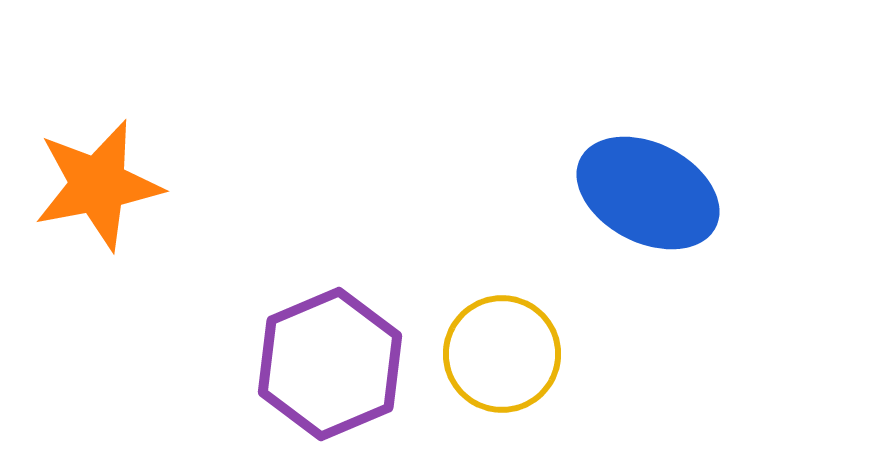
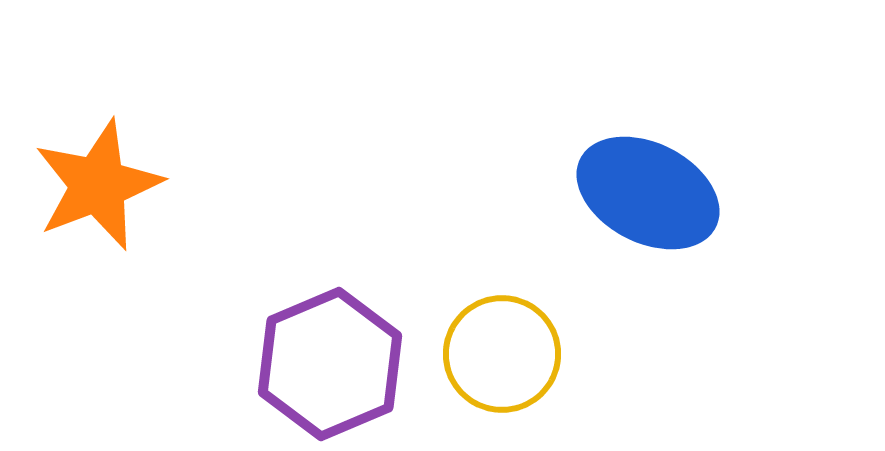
orange star: rotated 10 degrees counterclockwise
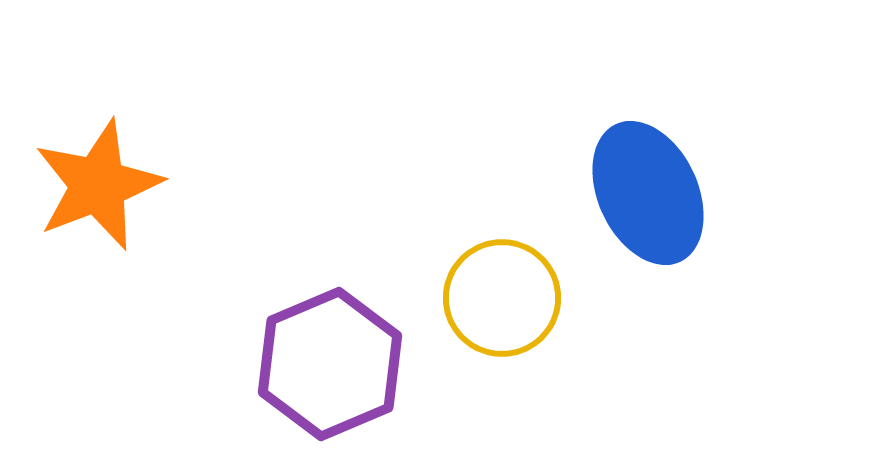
blue ellipse: rotated 38 degrees clockwise
yellow circle: moved 56 px up
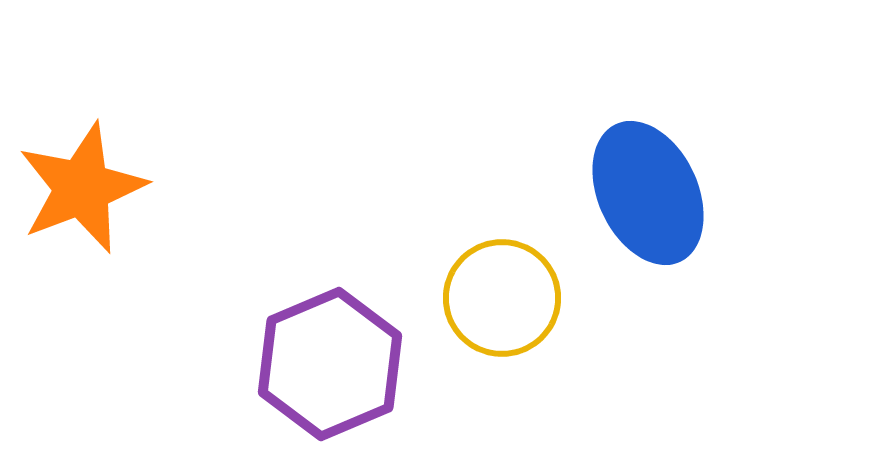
orange star: moved 16 px left, 3 px down
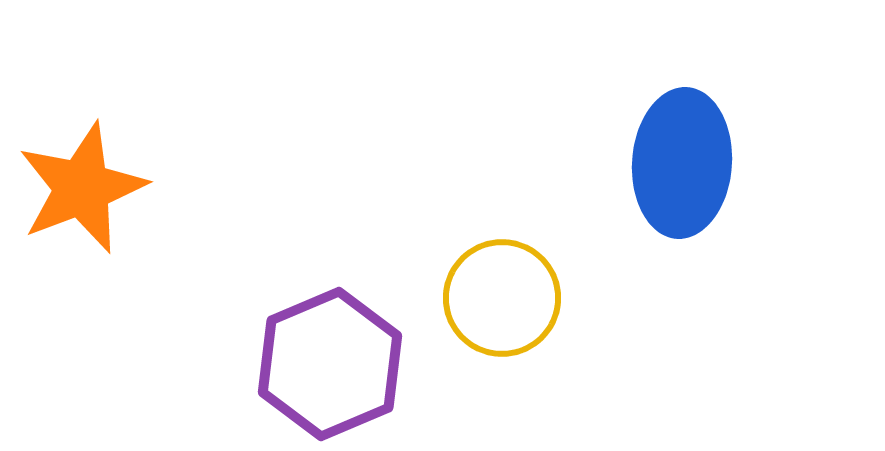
blue ellipse: moved 34 px right, 30 px up; rotated 29 degrees clockwise
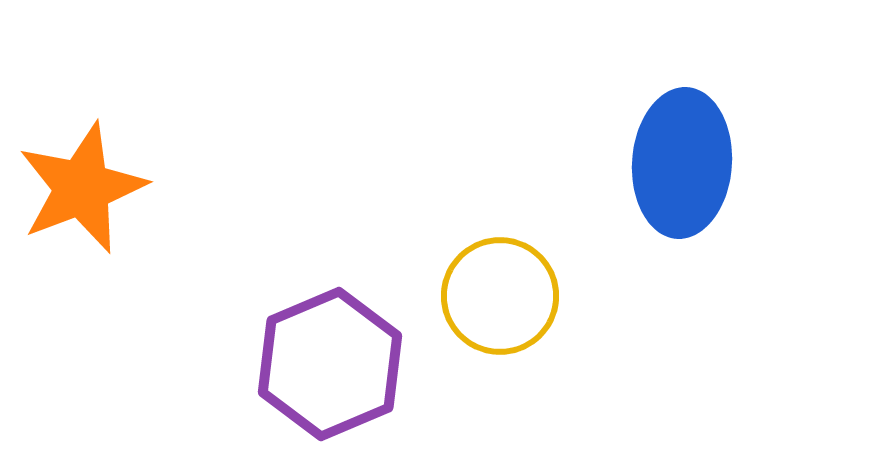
yellow circle: moved 2 px left, 2 px up
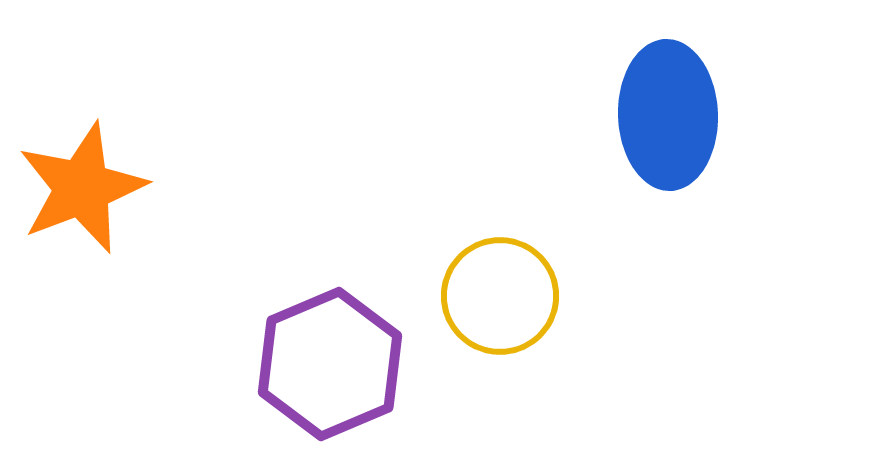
blue ellipse: moved 14 px left, 48 px up; rotated 6 degrees counterclockwise
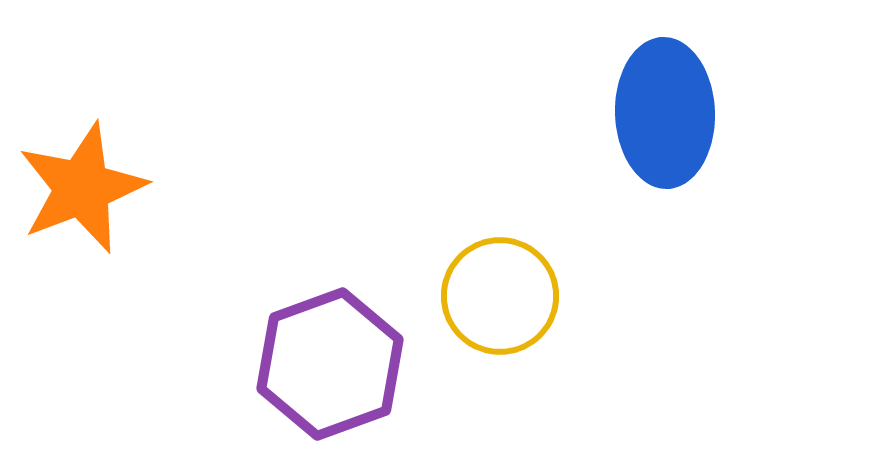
blue ellipse: moved 3 px left, 2 px up
purple hexagon: rotated 3 degrees clockwise
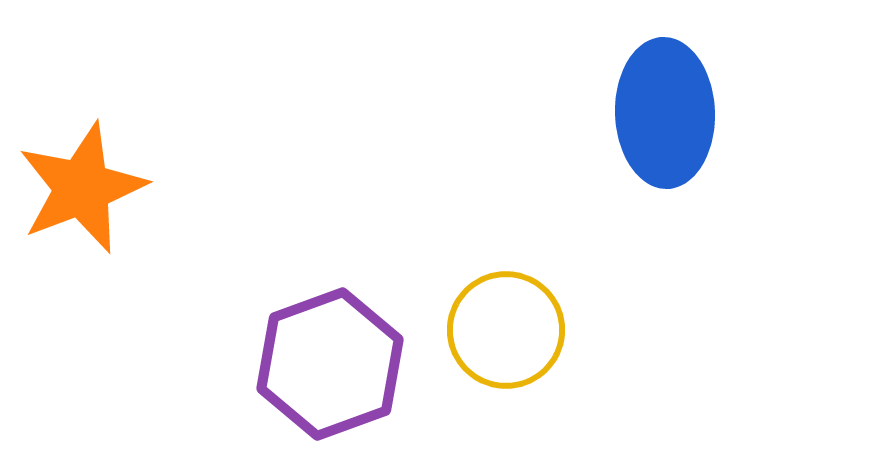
yellow circle: moved 6 px right, 34 px down
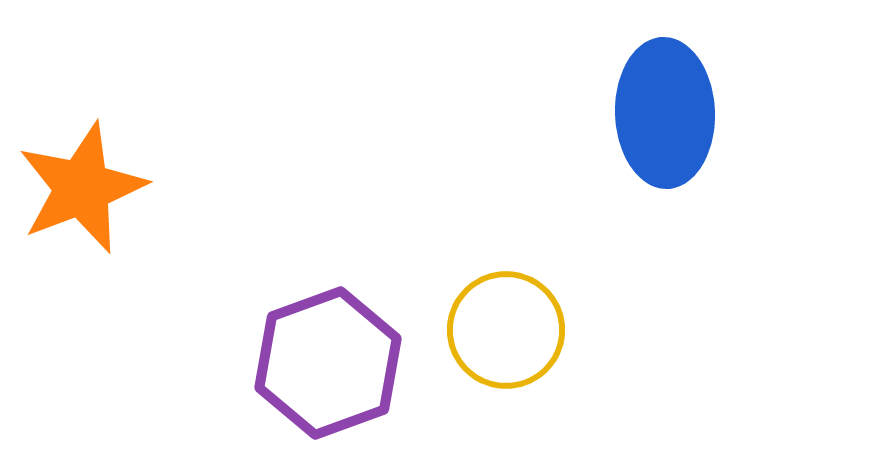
purple hexagon: moved 2 px left, 1 px up
